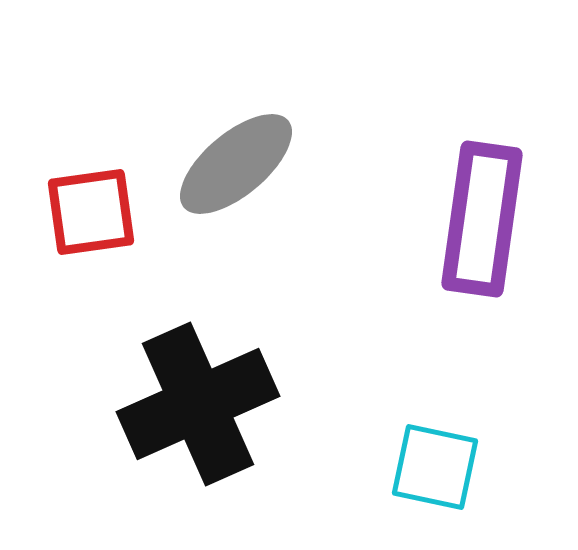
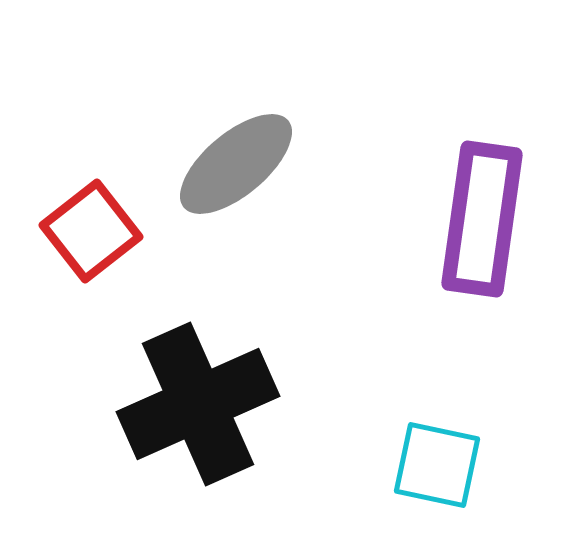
red square: moved 19 px down; rotated 30 degrees counterclockwise
cyan square: moved 2 px right, 2 px up
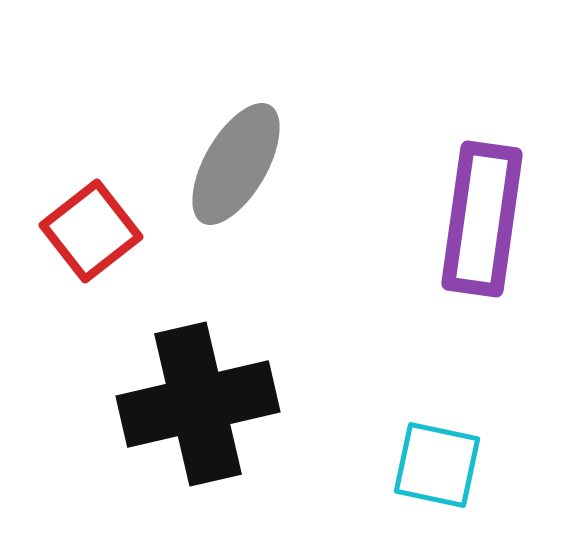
gray ellipse: rotated 20 degrees counterclockwise
black cross: rotated 11 degrees clockwise
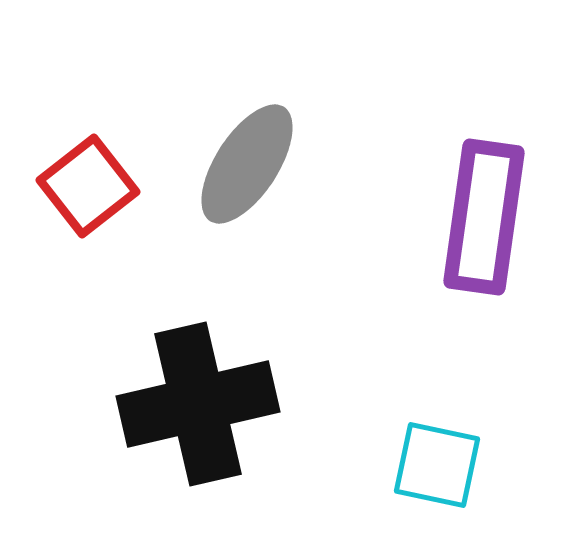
gray ellipse: moved 11 px right; rotated 3 degrees clockwise
purple rectangle: moved 2 px right, 2 px up
red square: moved 3 px left, 45 px up
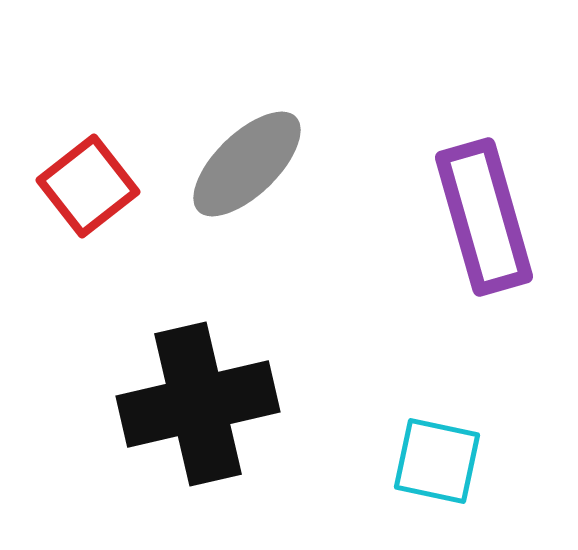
gray ellipse: rotated 13 degrees clockwise
purple rectangle: rotated 24 degrees counterclockwise
cyan square: moved 4 px up
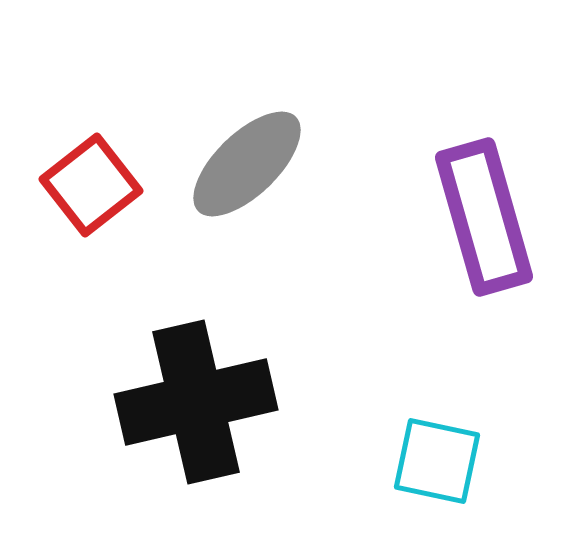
red square: moved 3 px right, 1 px up
black cross: moved 2 px left, 2 px up
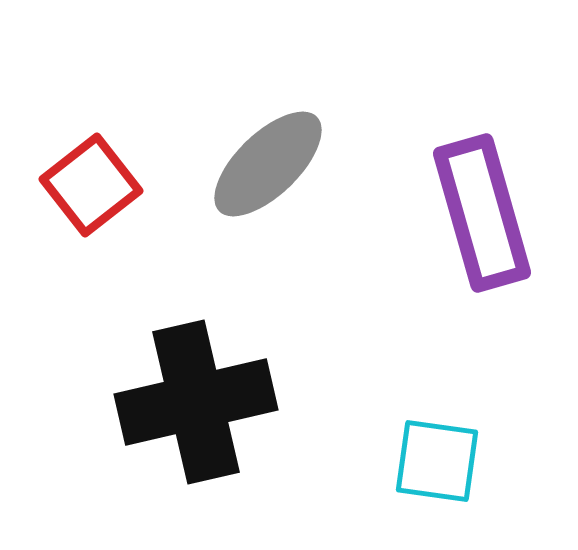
gray ellipse: moved 21 px right
purple rectangle: moved 2 px left, 4 px up
cyan square: rotated 4 degrees counterclockwise
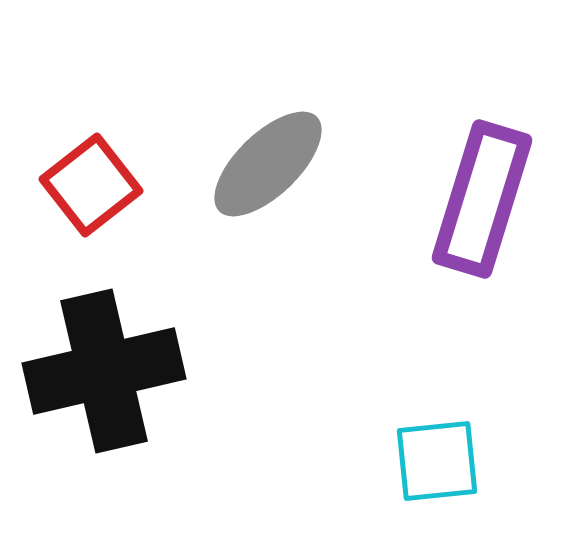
purple rectangle: moved 14 px up; rotated 33 degrees clockwise
black cross: moved 92 px left, 31 px up
cyan square: rotated 14 degrees counterclockwise
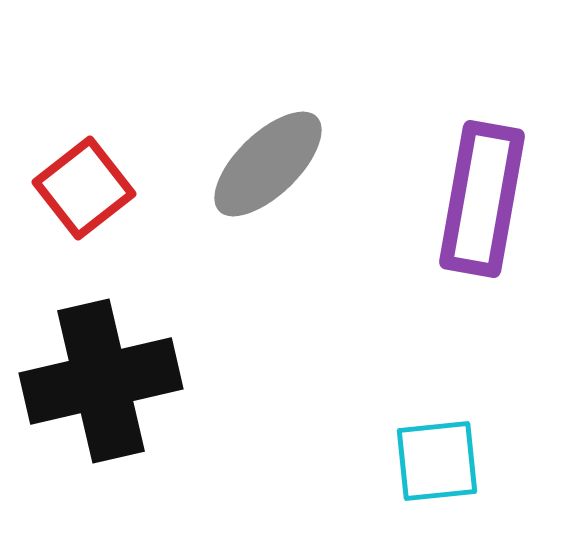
red square: moved 7 px left, 3 px down
purple rectangle: rotated 7 degrees counterclockwise
black cross: moved 3 px left, 10 px down
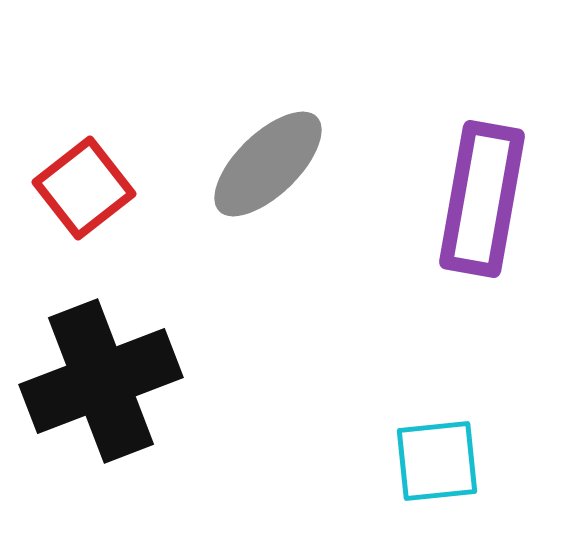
black cross: rotated 8 degrees counterclockwise
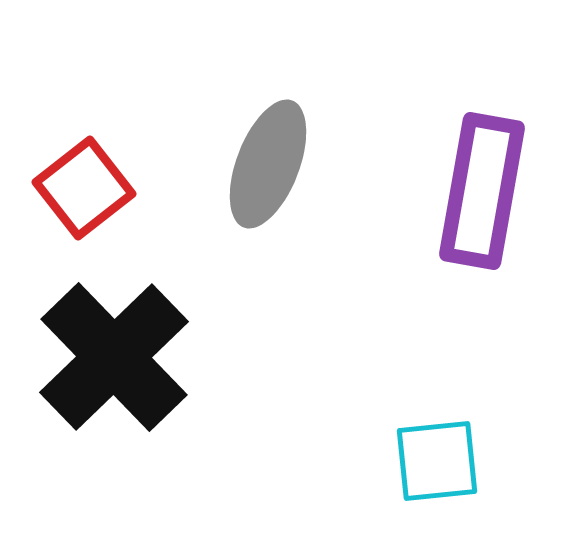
gray ellipse: rotated 25 degrees counterclockwise
purple rectangle: moved 8 px up
black cross: moved 13 px right, 24 px up; rotated 23 degrees counterclockwise
